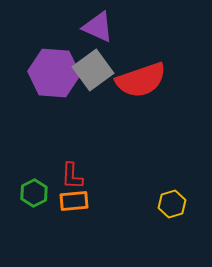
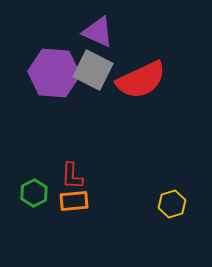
purple triangle: moved 5 px down
gray square: rotated 27 degrees counterclockwise
red semicircle: rotated 6 degrees counterclockwise
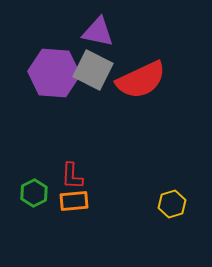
purple triangle: rotated 12 degrees counterclockwise
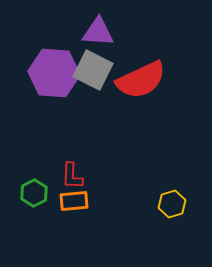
purple triangle: rotated 8 degrees counterclockwise
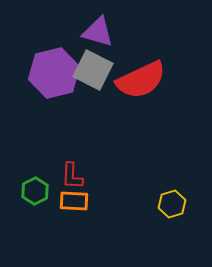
purple triangle: rotated 12 degrees clockwise
purple hexagon: rotated 18 degrees counterclockwise
green hexagon: moved 1 px right, 2 px up
orange rectangle: rotated 8 degrees clockwise
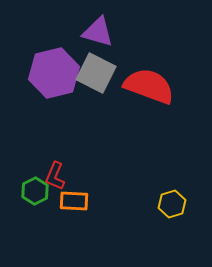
gray square: moved 3 px right, 3 px down
red semicircle: moved 8 px right, 6 px down; rotated 135 degrees counterclockwise
red L-shape: moved 17 px left; rotated 20 degrees clockwise
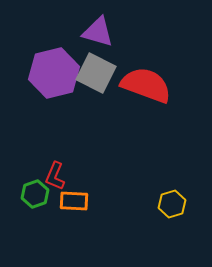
red semicircle: moved 3 px left, 1 px up
green hexagon: moved 3 px down; rotated 8 degrees clockwise
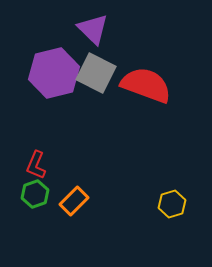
purple triangle: moved 5 px left, 3 px up; rotated 28 degrees clockwise
red L-shape: moved 19 px left, 11 px up
orange rectangle: rotated 48 degrees counterclockwise
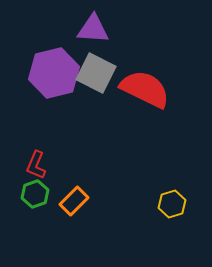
purple triangle: rotated 40 degrees counterclockwise
red semicircle: moved 1 px left, 4 px down; rotated 6 degrees clockwise
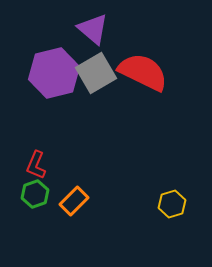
purple triangle: rotated 36 degrees clockwise
gray square: rotated 33 degrees clockwise
red semicircle: moved 2 px left, 17 px up
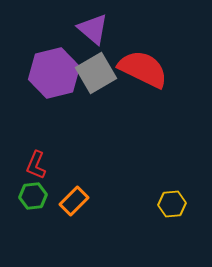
red semicircle: moved 3 px up
green hexagon: moved 2 px left, 2 px down; rotated 12 degrees clockwise
yellow hexagon: rotated 12 degrees clockwise
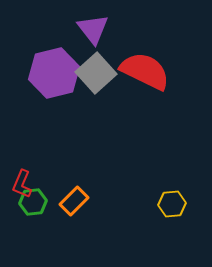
purple triangle: rotated 12 degrees clockwise
red semicircle: moved 2 px right, 2 px down
gray square: rotated 12 degrees counterclockwise
red L-shape: moved 14 px left, 19 px down
green hexagon: moved 6 px down
